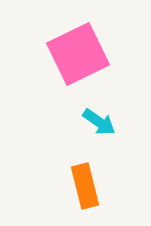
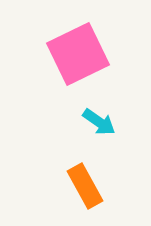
orange rectangle: rotated 15 degrees counterclockwise
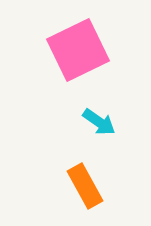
pink square: moved 4 px up
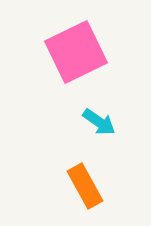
pink square: moved 2 px left, 2 px down
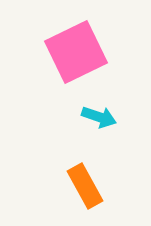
cyan arrow: moved 5 px up; rotated 16 degrees counterclockwise
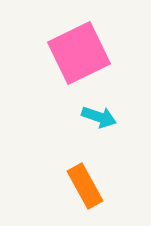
pink square: moved 3 px right, 1 px down
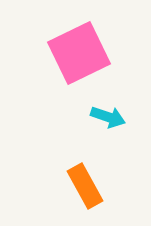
cyan arrow: moved 9 px right
